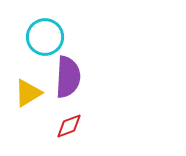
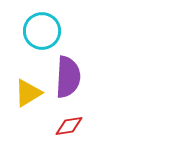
cyan circle: moved 3 px left, 6 px up
red diamond: rotated 12 degrees clockwise
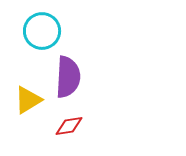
yellow triangle: moved 7 px down
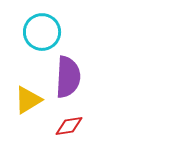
cyan circle: moved 1 px down
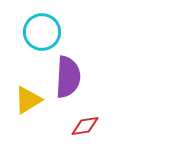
red diamond: moved 16 px right
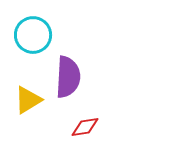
cyan circle: moved 9 px left, 3 px down
red diamond: moved 1 px down
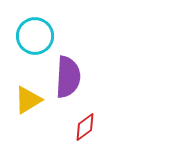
cyan circle: moved 2 px right, 1 px down
red diamond: rotated 28 degrees counterclockwise
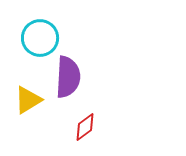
cyan circle: moved 5 px right, 2 px down
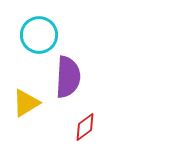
cyan circle: moved 1 px left, 3 px up
yellow triangle: moved 2 px left, 3 px down
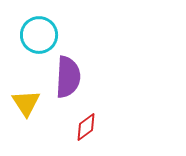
yellow triangle: rotated 32 degrees counterclockwise
red diamond: moved 1 px right
